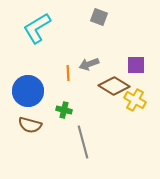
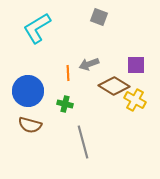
green cross: moved 1 px right, 6 px up
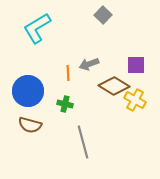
gray square: moved 4 px right, 2 px up; rotated 24 degrees clockwise
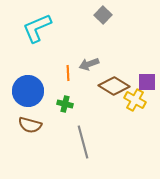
cyan L-shape: rotated 8 degrees clockwise
purple square: moved 11 px right, 17 px down
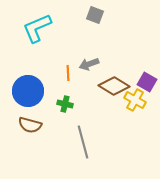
gray square: moved 8 px left; rotated 24 degrees counterclockwise
purple square: rotated 30 degrees clockwise
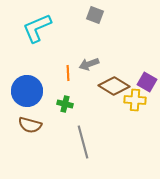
blue circle: moved 1 px left
yellow cross: rotated 25 degrees counterclockwise
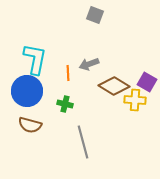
cyan L-shape: moved 2 px left, 31 px down; rotated 124 degrees clockwise
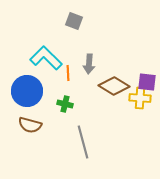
gray square: moved 21 px left, 6 px down
cyan L-shape: moved 11 px right, 1 px up; rotated 56 degrees counterclockwise
gray arrow: rotated 66 degrees counterclockwise
purple square: rotated 24 degrees counterclockwise
yellow cross: moved 5 px right, 2 px up
